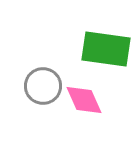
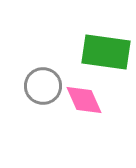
green rectangle: moved 3 px down
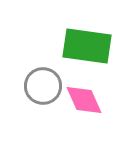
green rectangle: moved 19 px left, 6 px up
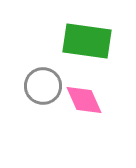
green rectangle: moved 5 px up
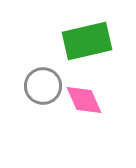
green rectangle: rotated 21 degrees counterclockwise
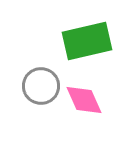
gray circle: moved 2 px left
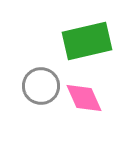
pink diamond: moved 2 px up
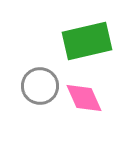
gray circle: moved 1 px left
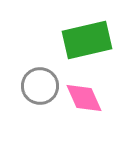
green rectangle: moved 1 px up
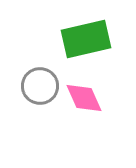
green rectangle: moved 1 px left, 1 px up
